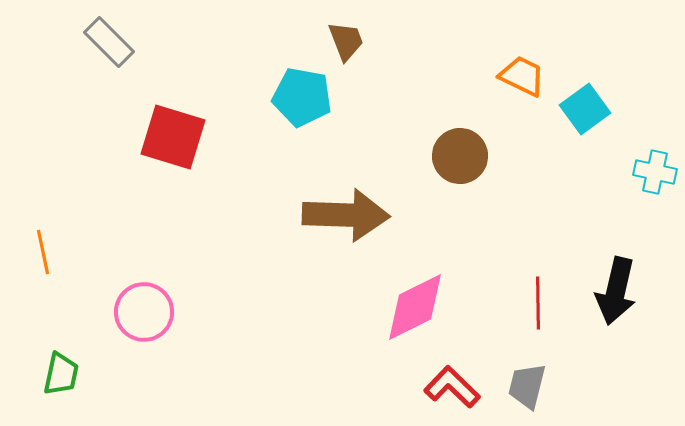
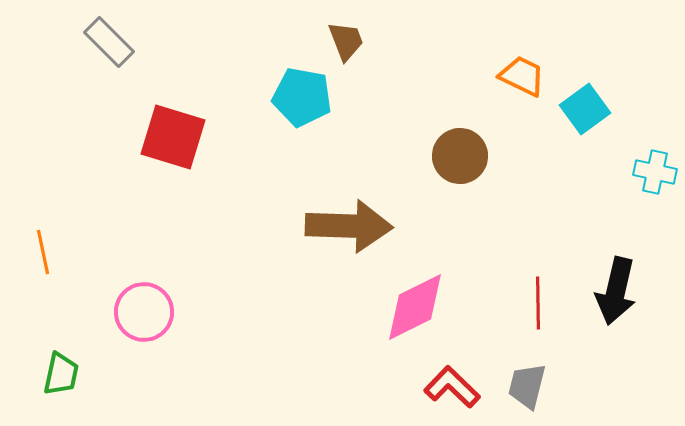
brown arrow: moved 3 px right, 11 px down
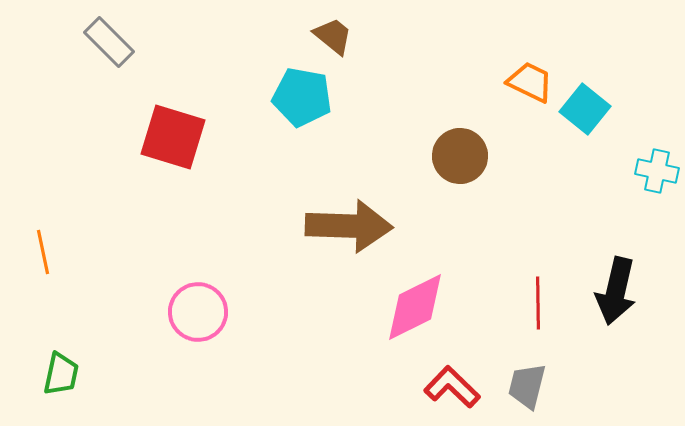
brown trapezoid: moved 13 px left, 5 px up; rotated 30 degrees counterclockwise
orange trapezoid: moved 8 px right, 6 px down
cyan square: rotated 15 degrees counterclockwise
cyan cross: moved 2 px right, 1 px up
pink circle: moved 54 px right
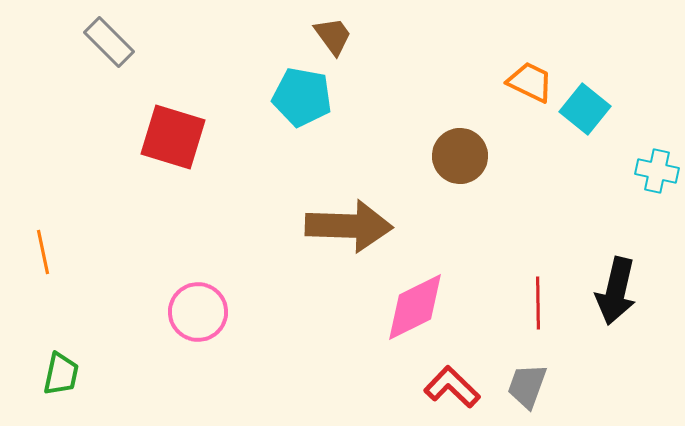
brown trapezoid: rotated 15 degrees clockwise
gray trapezoid: rotated 6 degrees clockwise
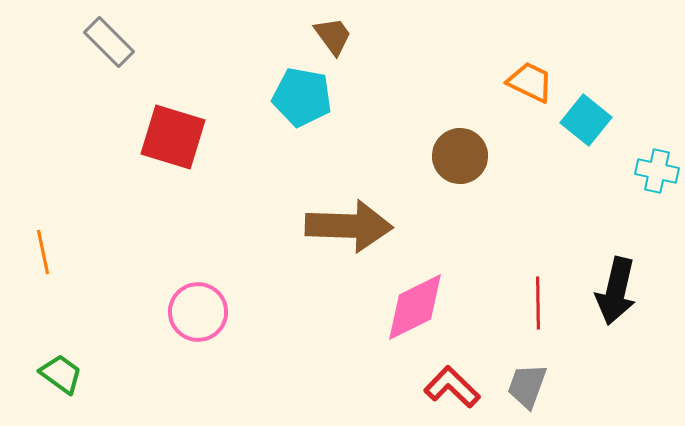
cyan square: moved 1 px right, 11 px down
green trapezoid: rotated 66 degrees counterclockwise
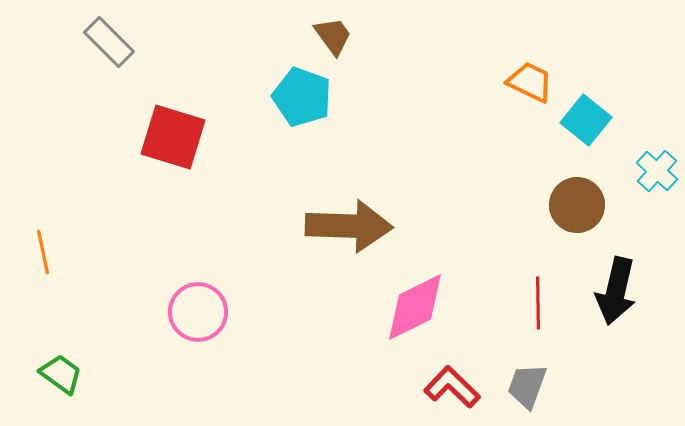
cyan pentagon: rotated 10 degrees clockwise
brown circle: moved 117 px right, 49 px down
cyan cross: rotated 30 degrees clockwise
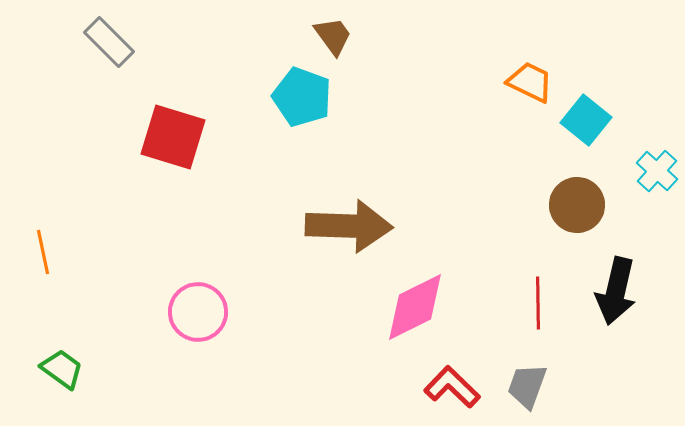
green trapezoid: moved 1 px right, 5 px up
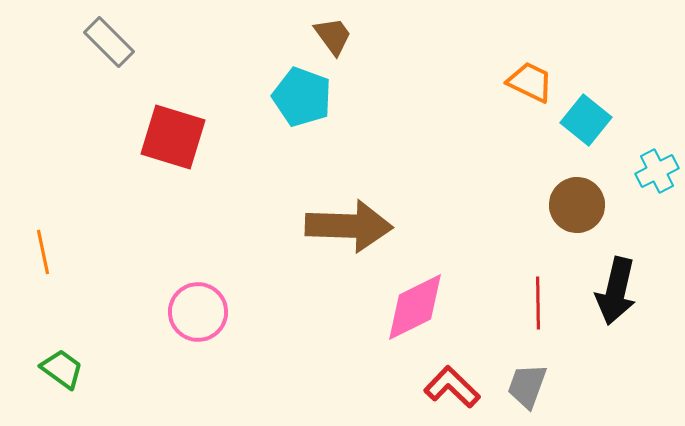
cyan cross: rotated 21 degrees clockwise
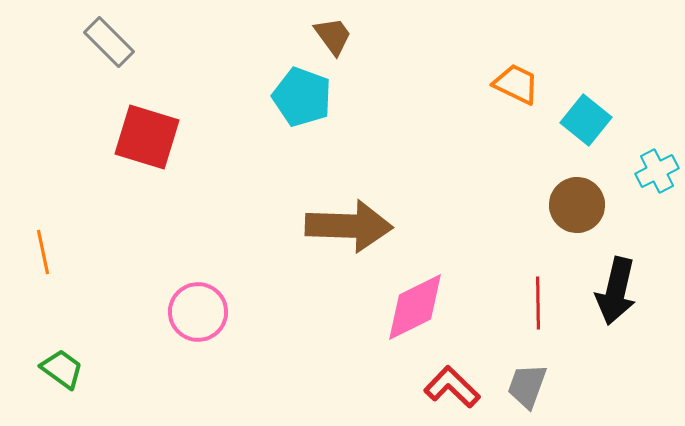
orange trapezoid: moved 14 px left, 2 px down
red square: moved 26 px left
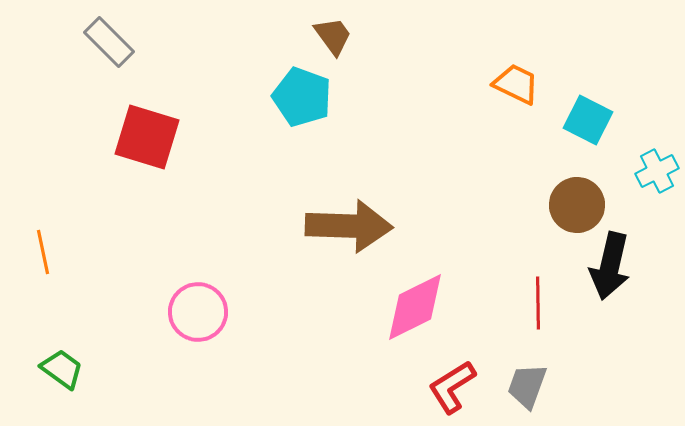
cyan square: moved 2 px right; rotated 12 degrees counterclockwise
black arrow: moved 6 px left, 25 px up
red L-shape: rotated 76 degrees counterclockwise
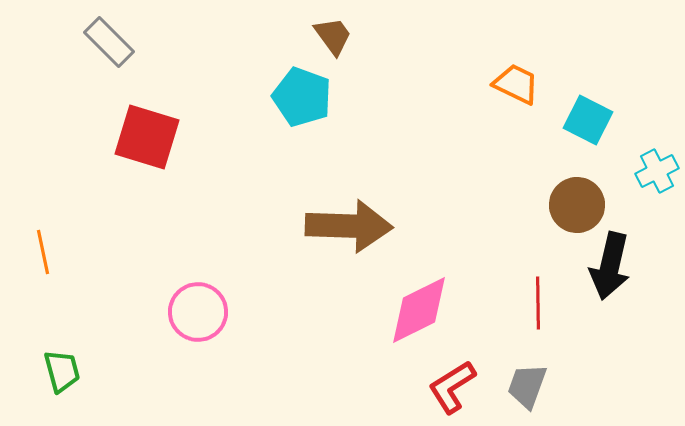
pink diamond: moved 4 px right, 3 px down
green trapezoid: moved 2 px down; rotated 39 degrees clockwise
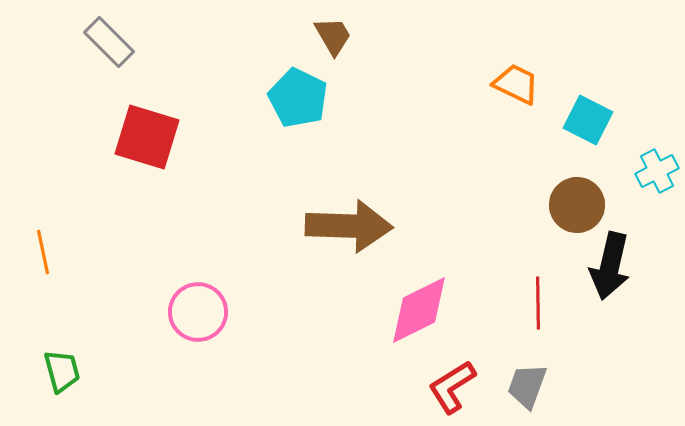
brown trapezoid: rotated 6 degrees clockwise
cyan pentagon: moved 4 px left, 1 px down; rotated 6 degrees clockwise
